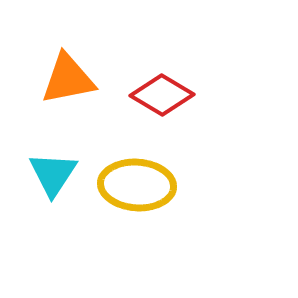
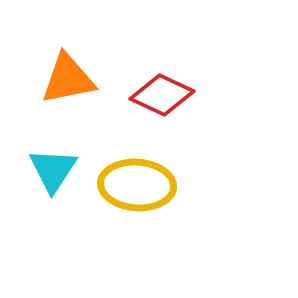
red diamond: rotated 6 degrees counterclockwise
cyan triangle: moved 4 px up
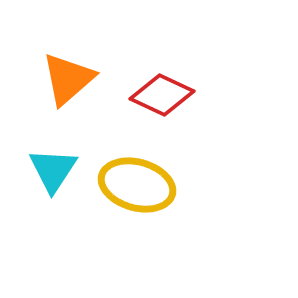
orange triangle: rotated 30 degrees counterclockwise
yellow ellipse: rotated 12 degrees clockwise
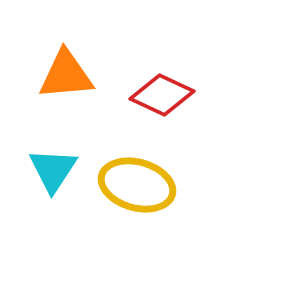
orange triangle: moved 2 px left, 4 px up; rotated 36 degrees clockwise
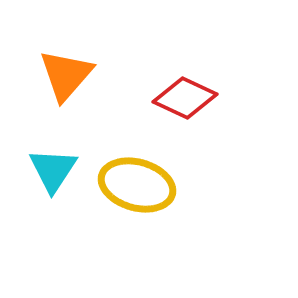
orange triangle: rotated 44 degrees counterclockwise
red diamond: moved 23 px right, 3 px down
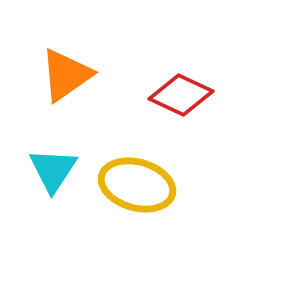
orange triangle: rotated 14 degrees clockwise
red diamond: moved 4 px left, 3 px up
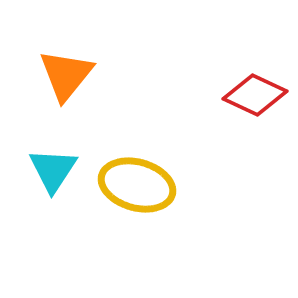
orange triangle: rotated 16 degrees counterclockwise
red diamond: moved 74 px right
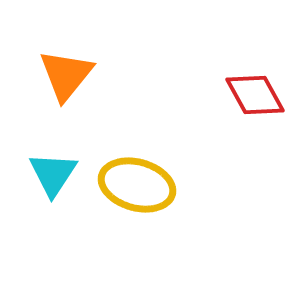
red diamond: rotated 36 degrees clockwise
cyan triangle: moved 4 px down
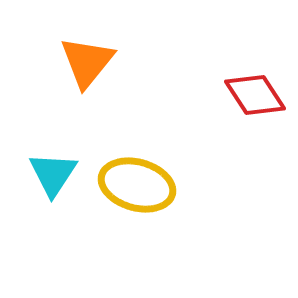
orange triangle: moved 21 px right, 13 px up
red diamond: rotated 4 degrees counterclockwise
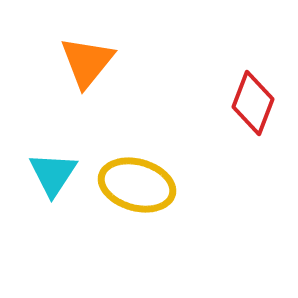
red diamond: moved 2 px left, 8 px down; rotated 54 degrees clockwise
